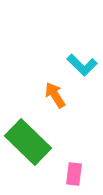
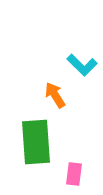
green rectangle: moved 8 px right; rotated 42 degrees clockwise
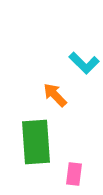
cyan L-shape: moved 2 px right, 2 px up
orange arrow: rotated 12 degrees counterclockwise
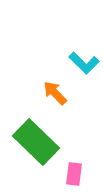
orange arrow: moved 2 px up
green rectangle: rotated 42 degrees counterclockwise
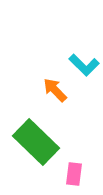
cyan L-shape: moved 2 px down
orange arrow: moved 3 px up
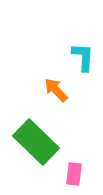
cyan L-shape: moved 1 px left, 8 px up; rotated 132 degrees counterclockwise
orange arrow: moved 1 px right
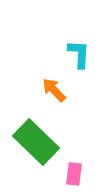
cyan L-shape: moved 4 px left, 3 px up
orange arrow: moved 2 px left
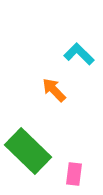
cyan L-shape: rotated 48 degrees counterclockwise
green rectangle: moved 8 px left, 9 px down
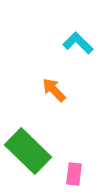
cyan L-shape: moved 1 px left, 11 px up
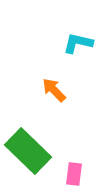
cyan L-shape: rotated 32 degrees counterclockwise
